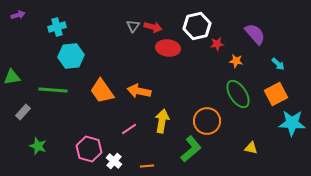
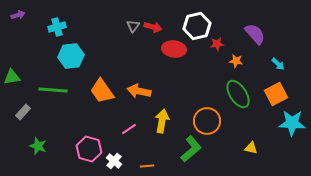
red ellipse: moved 6 px right, 1 px down
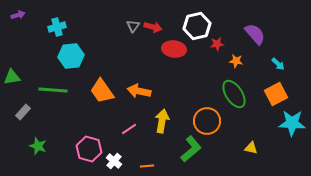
green ellipse: moved 4 px left
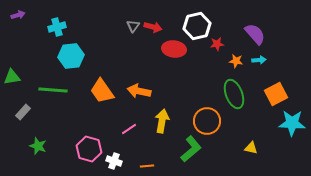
cyan arrow: moved 19 px left, 4 px up; rotated 48 degrees counterclockwise
green ellipse: rotated 12 degrees clockwise
white cross: rotated 21 degrees counterclockwise
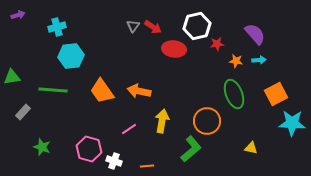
red arrow: rotated 18 degrees clockwise
green star: moved 4 px right, 1 px down
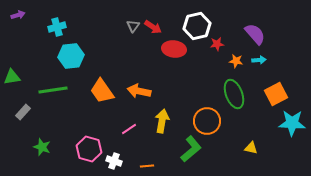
green line: rotated 12 degrees counterclockwise
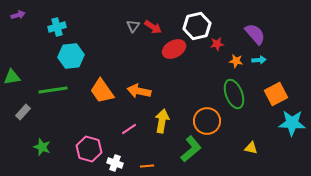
red ellipse: rotated 35 degrees counterclockwise
white cross: moved 1 px right, 2 px down
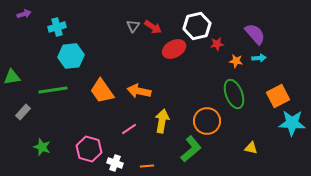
purple arrow: moved 6 px right, 1 px up
cyan arrow: moved 2 px up
orange square: moved 2 px right, 2 px down
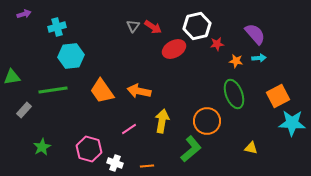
gray rectangle: moved 1 px right, 2 px up
green star: rotated 24 degrees clockwise
